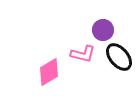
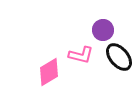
pink L-shape: moved 2 px left, 1 px down
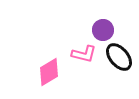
pink L-shape: moved 3 px right, 1 px up
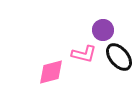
pink diamond: moved 2 px right; rotated 16 degrees clockwise
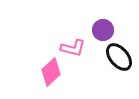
pink L-shape: moved 11 px left, 6 px up
pink diamond: rotated 28 degrees counterclockwise
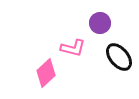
purple circle: moved 3 px left, 7 px up
pink diamond: moved 5 px left, 1 px down
